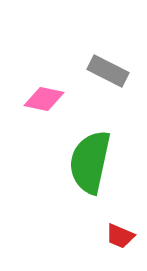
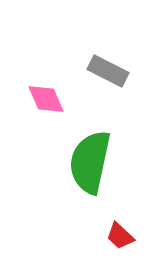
pink diamond: moved 2 px right; rotated 54 degrees clockwise
red trapezoid: rotated 20 degrees clockwise
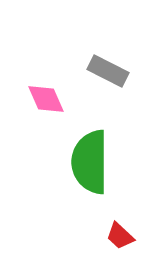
green semicircle: rotated 12 degrees counterclockwise
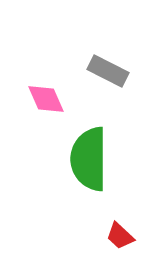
green semicircle: moved 1 px left, 3 px up
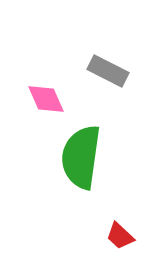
green semicircle: moved 8 px left, 2 px up; rotated 8 degrees clockwise
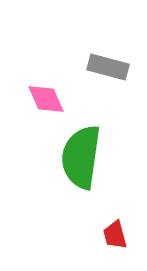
gray rectangle: moved 4 px up; rotated 12 degrees counterclockwise
red trapezoid: moved 5 px left, 1 px up; rotated 32 degrees clockwise
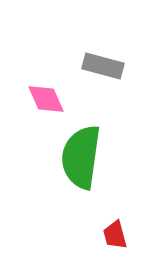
gray rectangle: moved 5 px left, 1 px up
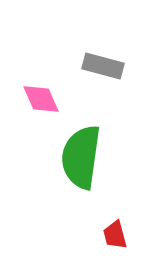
pink diamond: moved 5 px left
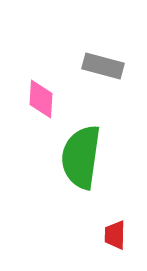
pink diamond: rotated 27 degrees clockwise
red trapezoid: rotated 16 degrees clockwise
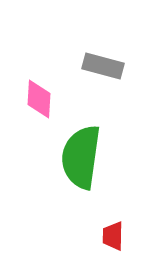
pink diamond: moved 2 px left
red trapezoid: moved 2 px left, 1 px down
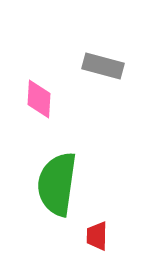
green semicircle: moved 24 px left, 27 px down
red trapezoid: moved 16 px left
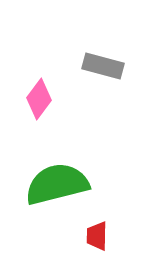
pink diamond: rotated 33 degrees clockwise
green semicircle: rotated 68 degrees clockwise
